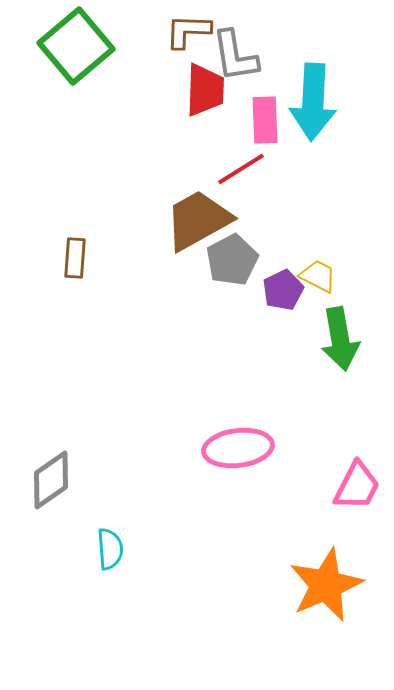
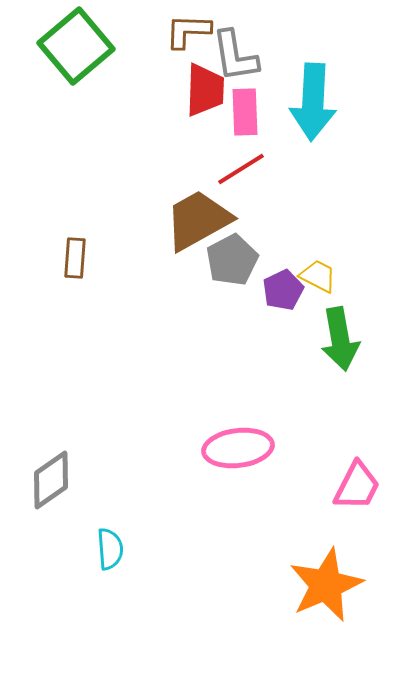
pink rectangle: moved 20 px left, 8 px up
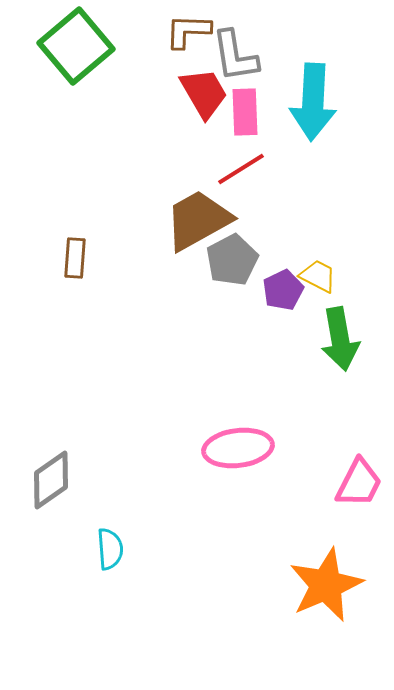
red trapezoid: moved 1 px left, 3 px down; rotated 32 degrees counterclockwise
pink trapezoid: moved 2 px right, 3 px up
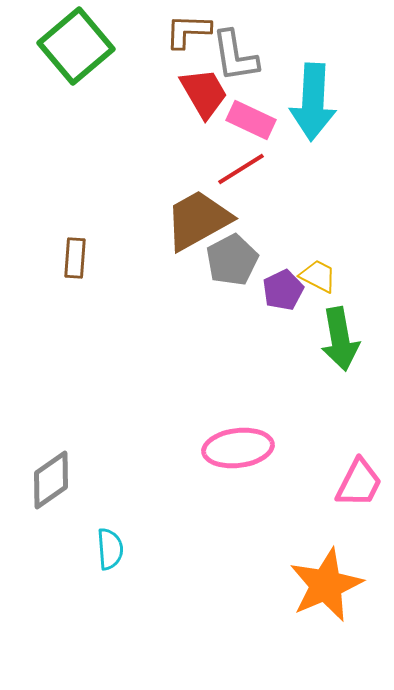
pink rectangle: moved 6 px right, 8 px down; rotated 63 degrees counterclockwise
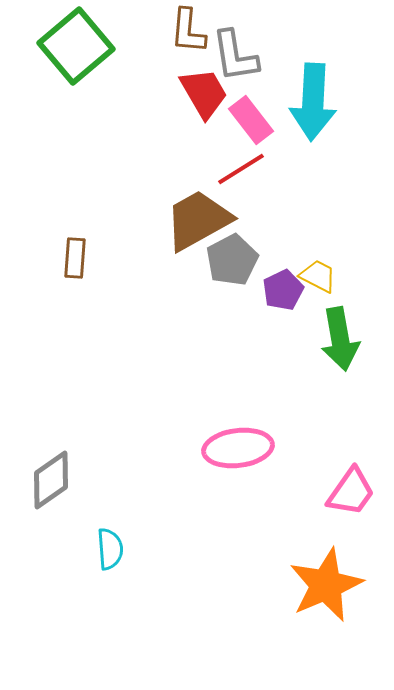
brown L-shape: rotated 87 degrees counterclockwise
pink rectangle: rotated 27 degrees clockwise
pink trapezoid: moved 8 px left, 9 px down; rotated 8 degrees clockwise
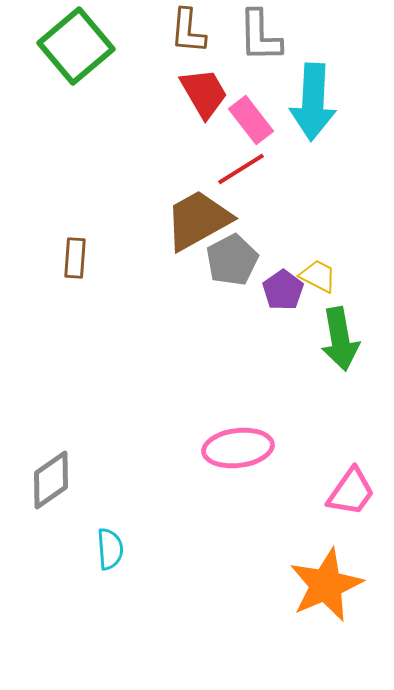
gray L-shape: moved 25 px right, 20 px up; rotated 8 degrees clockwise
purple pentagon: rotated 9 degrees counterclockwise
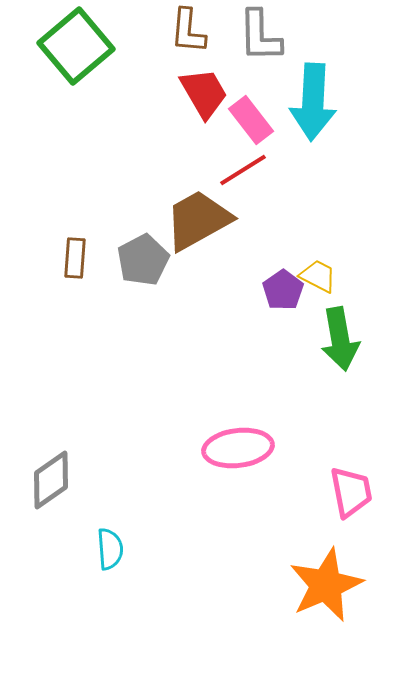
red line: moved 2 px right, 1 px down
gray pentagon: moved 89 px left
pink trapezoid: rotated 46 degrees counterclockwise
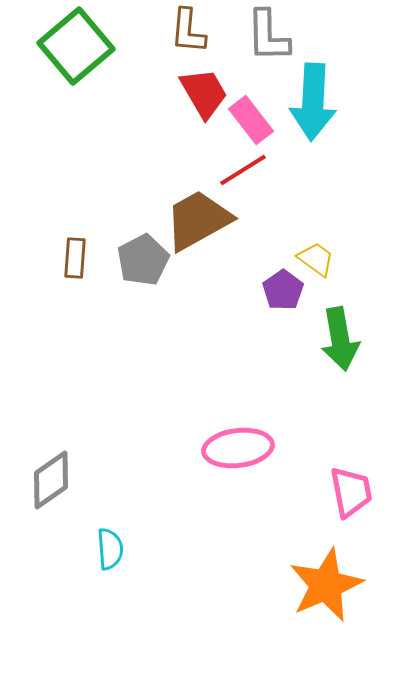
gray L-shape: moved 8 px right
yellow trapezoid: moved 2 px left, 17 px up; rotated 9 degrees clockwise
